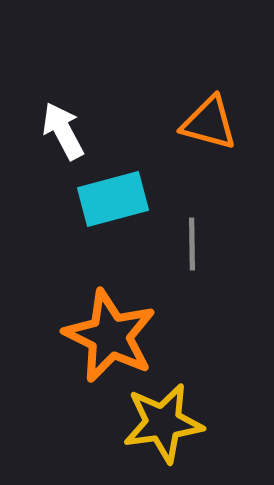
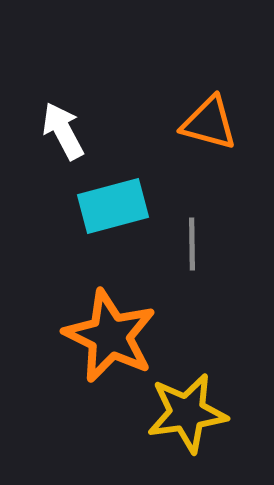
cyan rectangle: moved 7 px down
yellow star: moved 24 px right, 10 px up
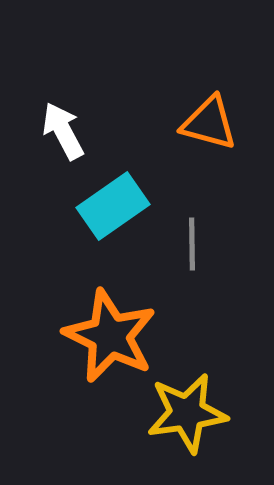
cyan rectangle: rotated 20 degrees counterclockwise
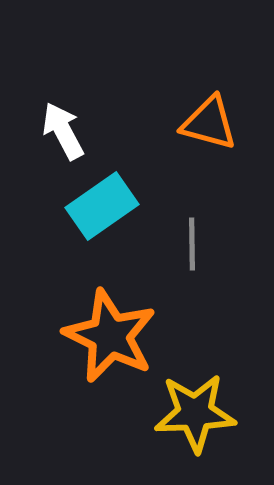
cyan rectangle: moved 11 px left
yellow star: moved 8 px right; rotated 6 degrees clockwise
